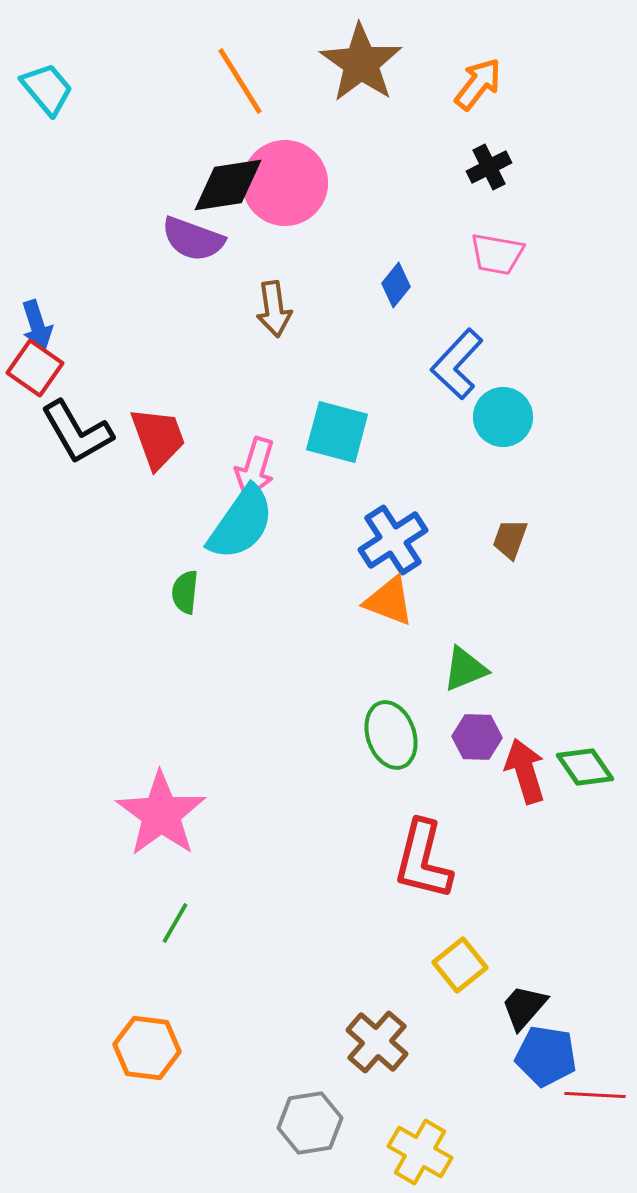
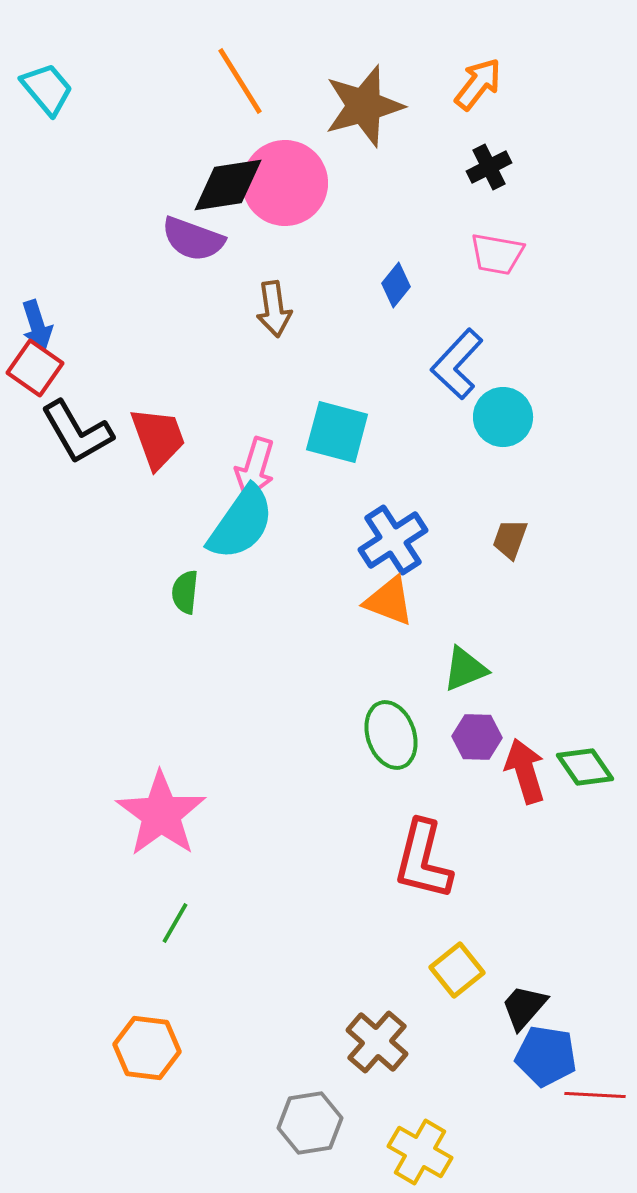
brown star: moved 3 px right, 43 px down; rotated 22 degrees clockwise
yellow square: moved 3 px left, 5 px down
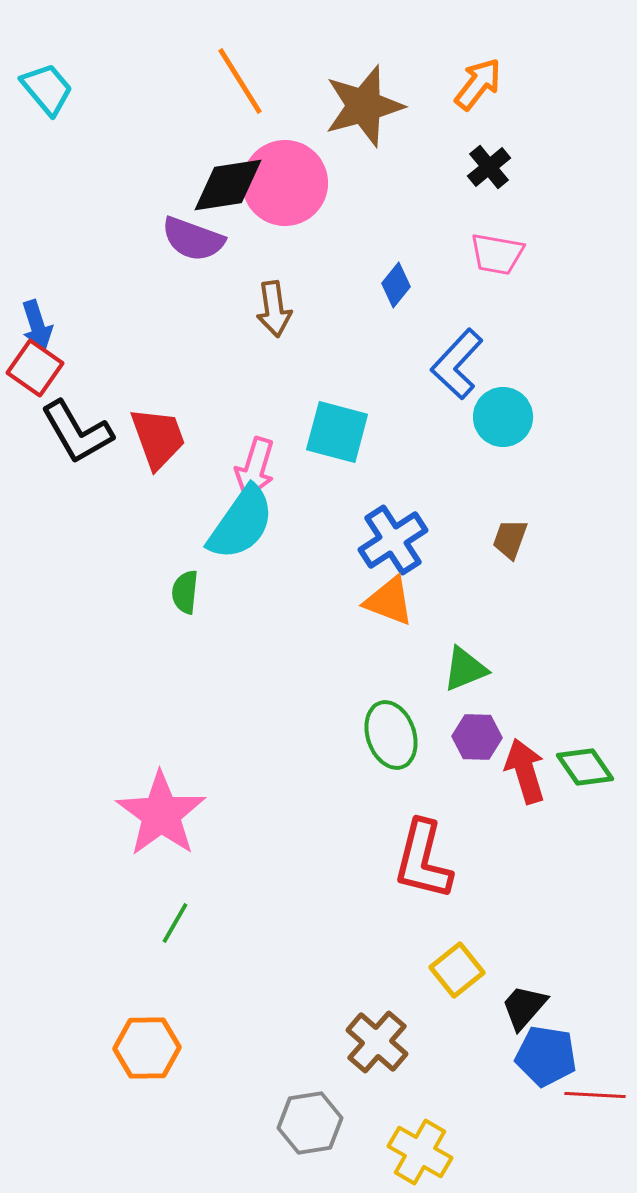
black cross: rotated 12 degrees counterclockwise
orange hexagon: rotated 8 degrees counterclockwise
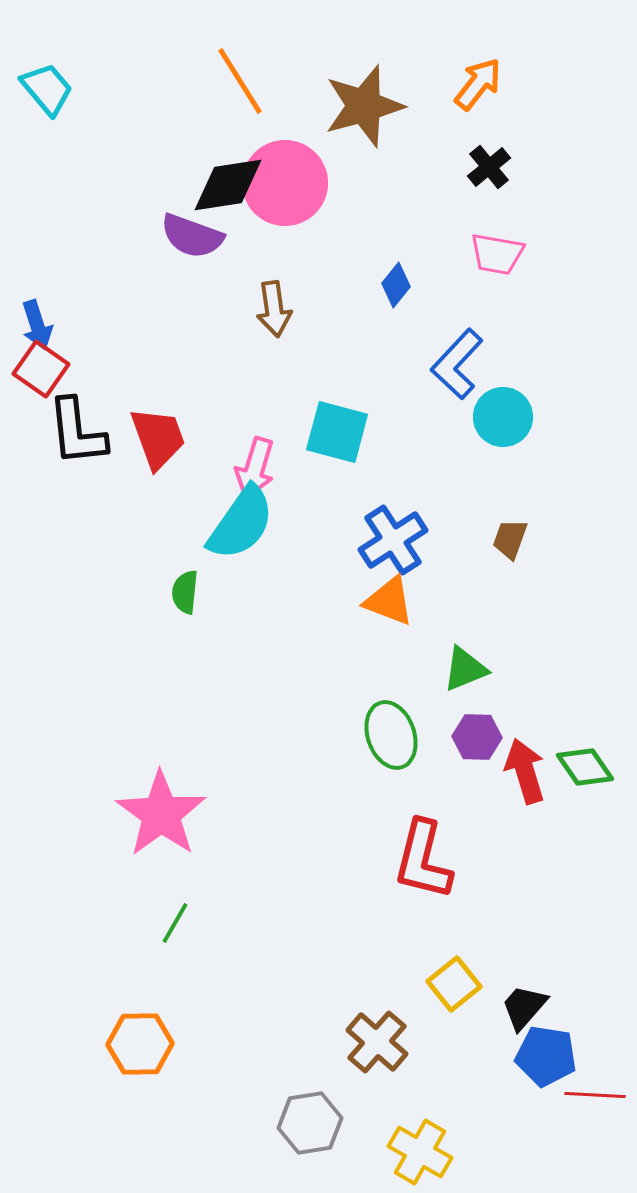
purple semicircle: moved 1 px left, 3 px up
red square: moved 6 px right, 1 px down
black L-shape: rotated 24 degrees clockwise
yellow square: moved 3 px left, 14 px down
orange hexagon: moved 7 px left, 4 px up
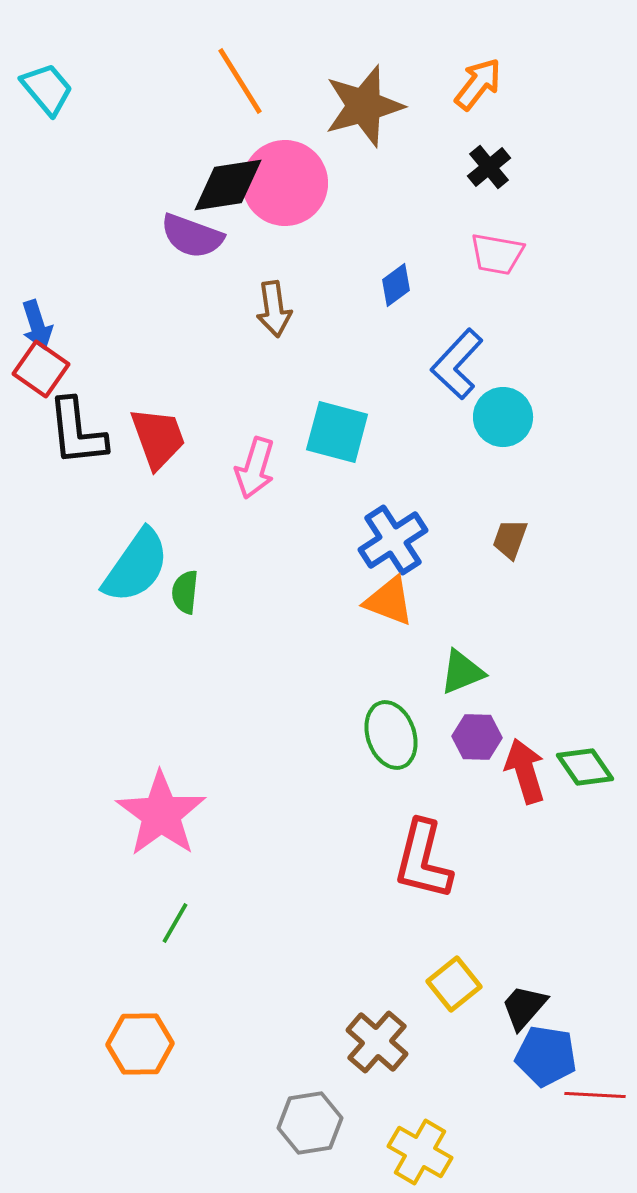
blue diamond: rotated 15 degrees clockwise
cyan semicircle: moved 105 px left, 43 px down
green triangle: moved 3 px left, 3 px down
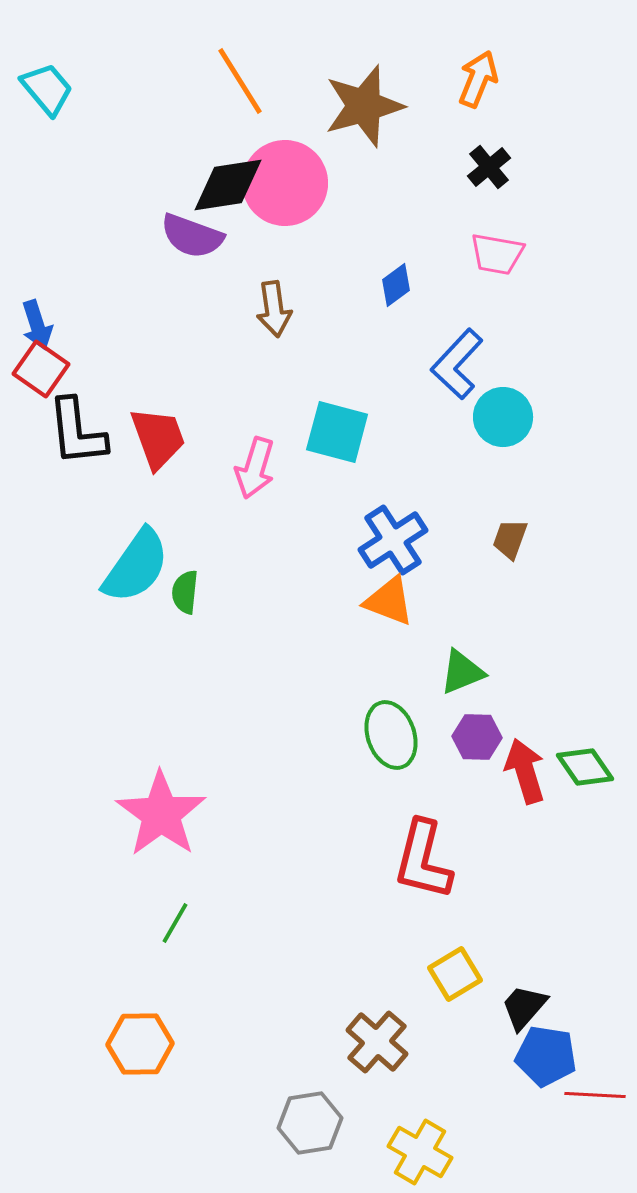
orange arrow: moved 5 px up; rotated 16 degrees counterclockwise
yellow square: moved 1 px right, 10 px up; rotated 8 degrees clockwise
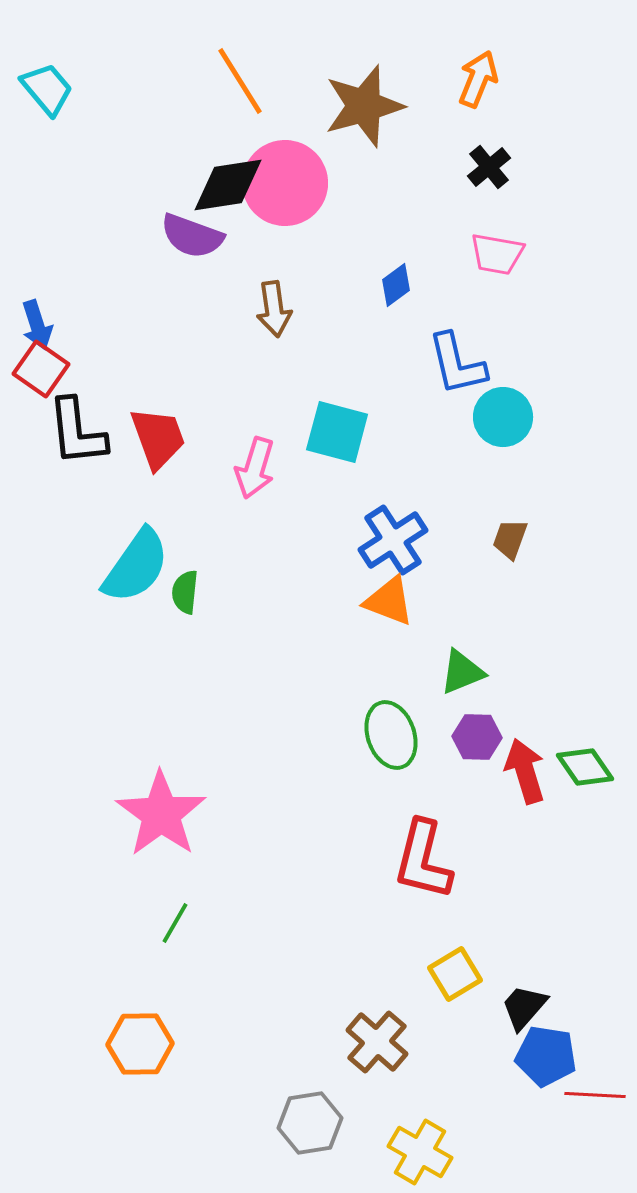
blue L-shape: rotated 56 degrees counterclockwise
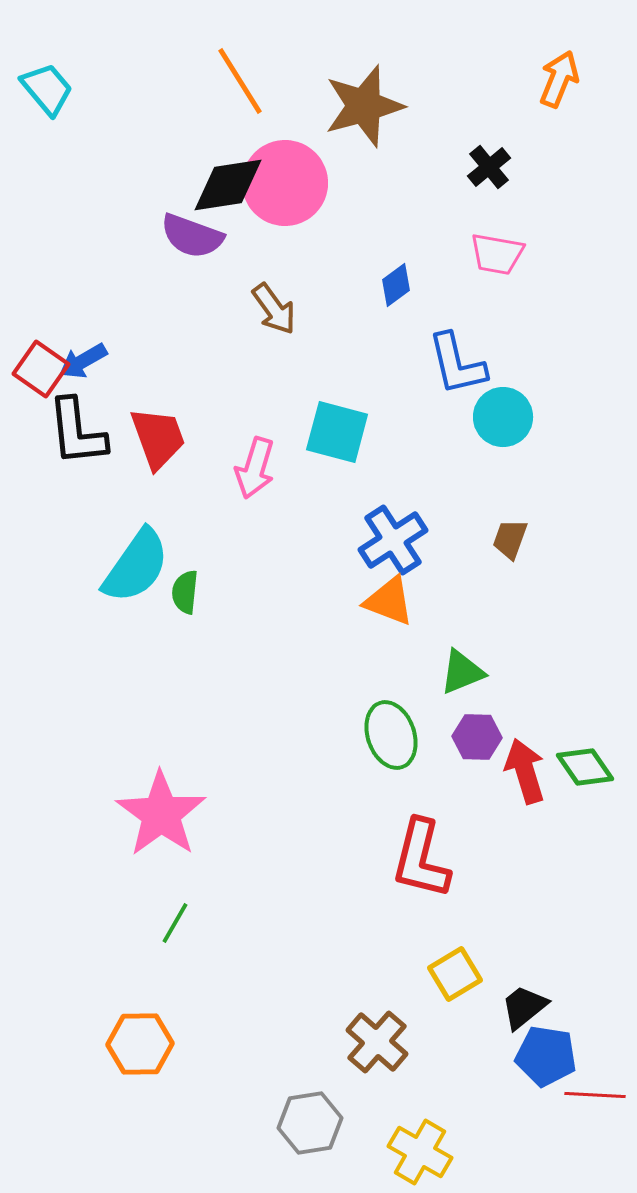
orange arrow: moved 81 px right
brown arrow: rotated 28 degrees counterclockwise
blue arrow: moved 46 px right, 36 px down; rotated 78 degrees clockwise
red L-shape: moved 2 px left, 1 px up
black trapezoid: rotated 10 degrees clockwise
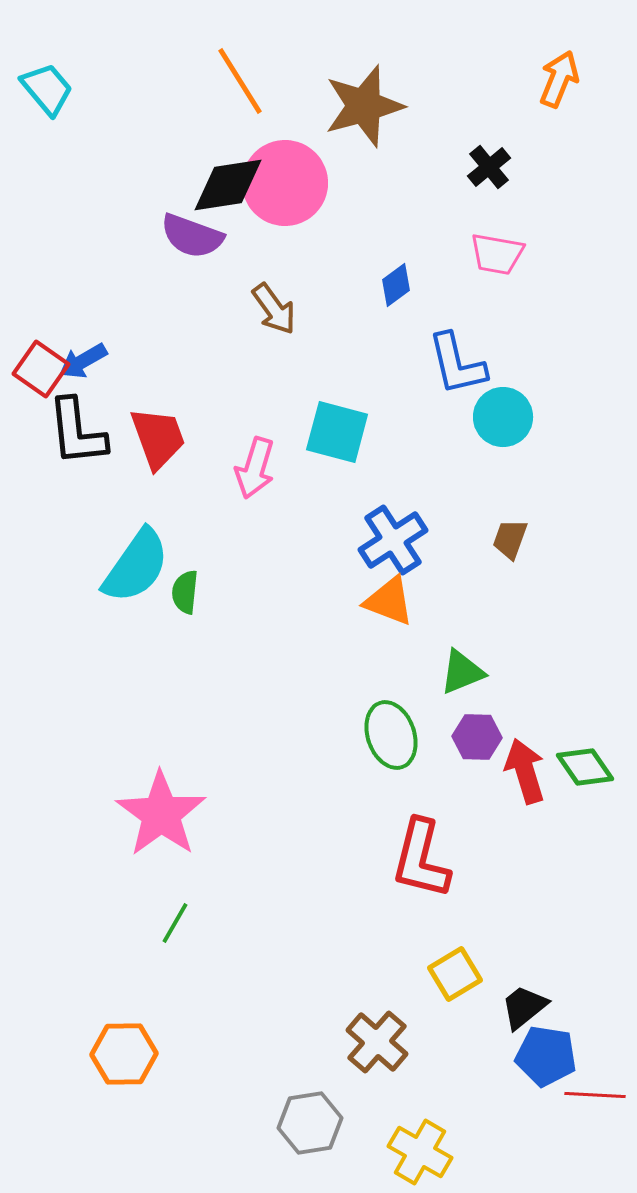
orange hexagon: moved 16 px left, 10 px down
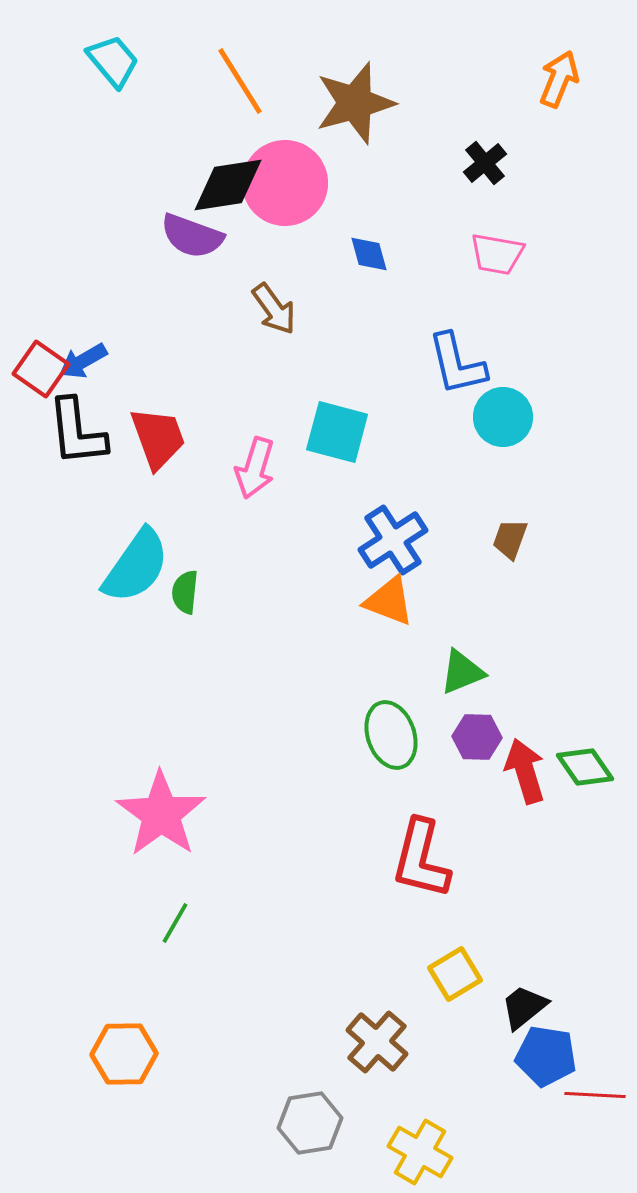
cyan trapezoid: moved 66 px right, 28 px up
brown star: moved 9 px left, 3 px up
black cross: moved 4 px left, 4 px up
blue diamond: moved 27 px left, 31 px up; rotated 69 degrees counterclockwise
